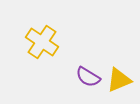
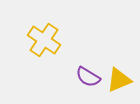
yellow cross: moved 2 px right, 2 px up
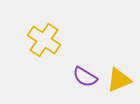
purple semicircle: moved 3 px left
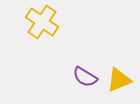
yellow cross: moved 2 px left, 18 px up
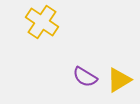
yellow triangle: rotated 8 degrees counterclockwise
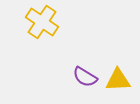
yellow triangle: moved 1 px left; rotated 28 degrees clockwise
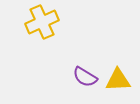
yellow cross: rotated 32 degrees clockwise
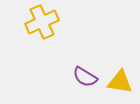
yellow triangle: moved 2 px right, 2 px down; rotated 12 degrees clockwise
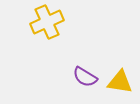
yellow cross: moved 5 px right
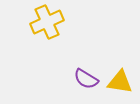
purple semicircle: moved 1 px right, 2 px down
